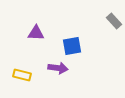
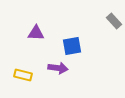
yellow rectangle: moved 1 px right
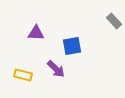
purple arrow: moved 2 px left, 1 px down; rotated 36 degrees clockwise
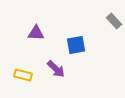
blue square: moved 4 px right, 1 px up
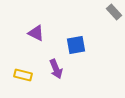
gray rectangle: moved 9 px up
purple triangle: rotated 24 degrees clockwise
purple arrow: rotated 24 degrees clockwise
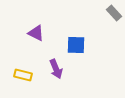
gray rectangle: moved 1 px down
blue square: rotated 12 degrees clockwise
